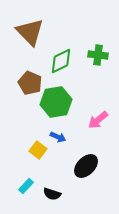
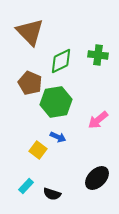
black ellipse: moved 11 px right, 12 px down
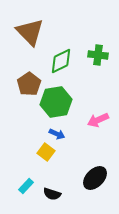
brown pentagon: moved 1 px left, 1 px down; rotated 15 degrees clockwise
pink arrow: rotated 15 degrees clockwise
blue arrow: moved 1 px left, 3 px up
yellow square: moved 8 px right, 2 px down
black ellipse: moved 2 px left
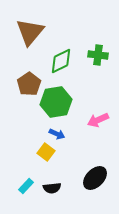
brown triangle: rotated 24 degrees clockwise
black semicircle: moved 6 px up; rotated 24 degrees counterclockwise
